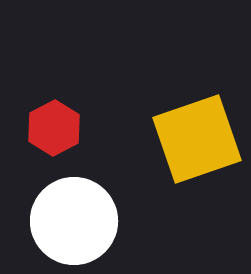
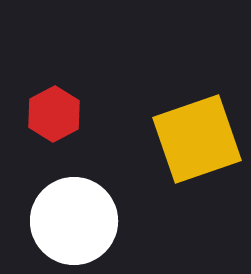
red hexagon: moved 14 px up
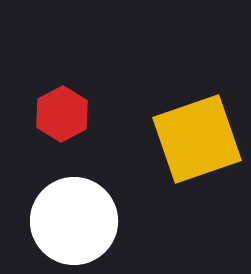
red hexagon: moved 8 px right
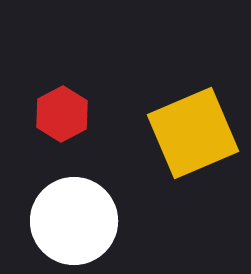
yellow square: moved 4 px left, 6 px up; rotated 4 degrees counterclockwise
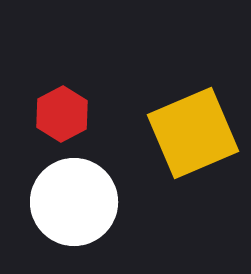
white circle: moved 19 px up
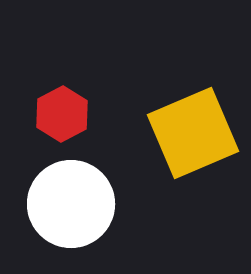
white circle: moved 3 px left, 2 px down
